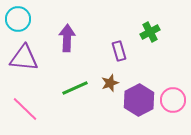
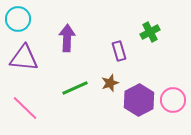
pink line: moved 1 px up
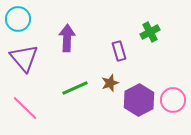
purple triangle: rotated 44 degrees clockwise
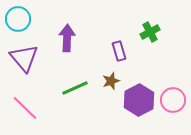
brown star: moved 1 px right, 2 px up
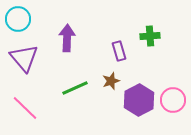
green cross: moved 4 px down; rotated 24 degrees clockwise
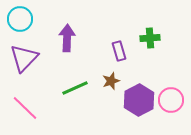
cyan circle: moved 2 px right
green cross: moved 2 px down
purple triangle: rotated 24 degrees clockwise
pink circle: moved 2 px left
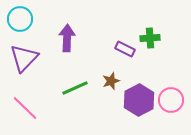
purple rectangle: moved 6 px right, 2 px up; rotated 48 degrees counterclockwise
